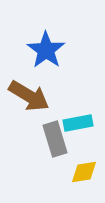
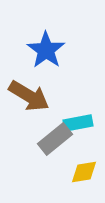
gray rectangle: rotated 68 degrees clockwise
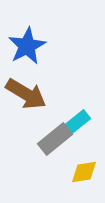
blue star: moved 19 px left, 4 px up; rotated 9 degrees clockwise
brown arrow: moved 3 px left, 2 px up
cyan rectangle: moved 2 px left; rotated 28 degrees counterclockwise
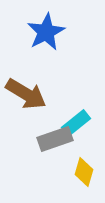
blue star: moved 19 px right, 14 px up
gray rectangle: rotated 20 degrees clockwise
yellow diamond: rotated 64 degrees counterclockwise
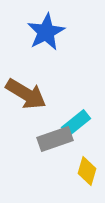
yellow diamond: moved 3 px right, 1 px up
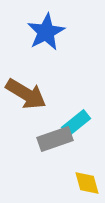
yellow diamond: moved 12 px down; rotated 32 degrees counterclockwise
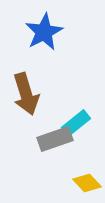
blue star: moved 2 px left
brown arrow: rotated 42 degrees clockwise
yellow diamond: rotated 28 degrees counterclockwise
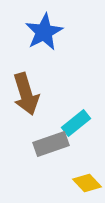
gray rectangle: moved 4 px left, 5 px down
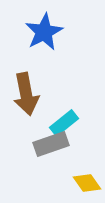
brown arrow: rotated 6 degrees clockwise
cyan rectangle: moved 12 px left
yellow diamond: rotated 8 degrees clockwise
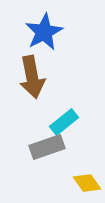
brown arrow: moved 6 px right, 17 px up
cyan rectangle: moved 1 px up
gray rectangle: moved 4 px left, 3 px down
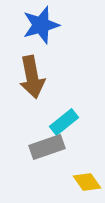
blue star: moved 3 px left, 7 px up; rotated 12 degrees clockwise
yellow diamond: moved 1 px up
